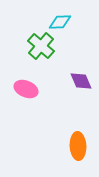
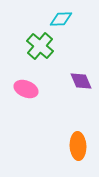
cyan diamond: moved 1 px right, 3 px up
green cross: moved 1 px left
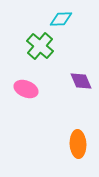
orange ellipse: moved 2 px up
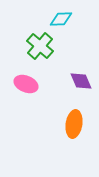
pink ellipse: moved 5 px up
orange ellipse: moved 4 px left, 20 px up; rotated 12 degrees clockwise
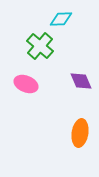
orange ellipse: moved 6 px right, 9 px down
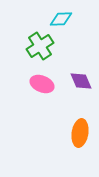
green cross: rotated 16 degrees clockwise
pink ellipse: moved 16 px right
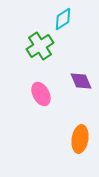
cyan diamond: moved 2 px right; rotated 30 degrees counterclockwise
pink ellipse: moved 1 px left, 10 px down; rotated 40 degrees clockwise
orange ellipse: moved 6 px down
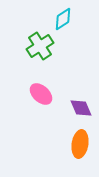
purple diamond: moved 27 px down
pink ellipse: rotated 20 degrees counterclockwise
orange ellipse: moved 5 px down
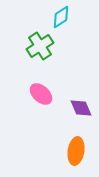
cyan diamond: moved 2 px left, 2 px up
orange ellipse: moved 4 px left, 7 px down
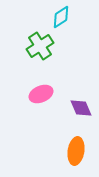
pink ellipse: rotated 65 degrees counterclockwise
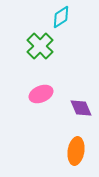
green cross: rotated 12 degrees counterclockwise
